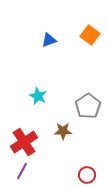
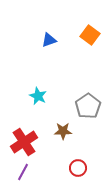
purple line: moved 1 px right, 1 px down
red circle: moved 9 px left, 7 px up
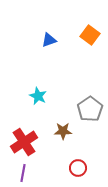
gray pentagon: moved 2 px right, 3 px down
purple line: moved 1 px down; rotated 18 degrees counterclockwise
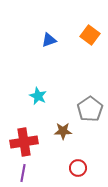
red cross: rotated 24 degrees clockwise
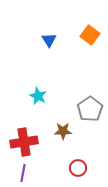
blue triangle: rotated 42 degrees counterclockwise
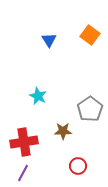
red circle: moved 2 px up
purple line: rotated 18 degrees clockwise
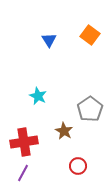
brown star: moved 1 px right; rotated 30 degrees clockwise
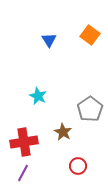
brown star: moved 1 px left, 1 px down
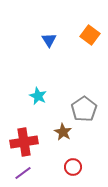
gray pentagon: moved 6 px left
red circle: moved 5 px left, 1 px down
purple line: rotated 24 degrees clockwise
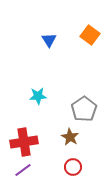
cyan star: rotated 30 degrees counterclockwise
brown star: moved 7 px right, 5 px down
purple line: moved 3 px up
